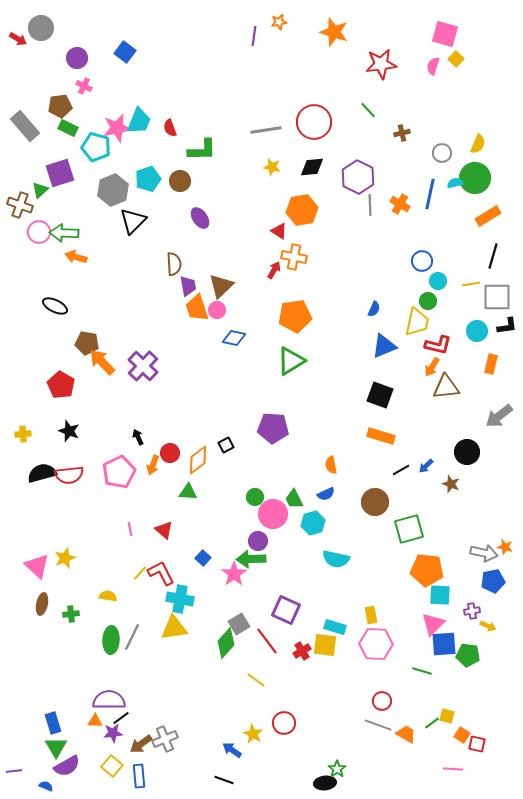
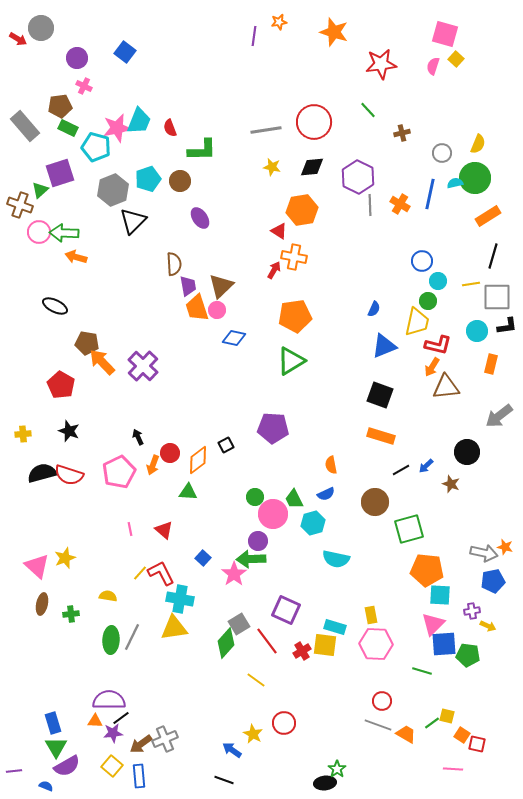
red semicircle at (69, 475): rotated 24 degrees clockwise
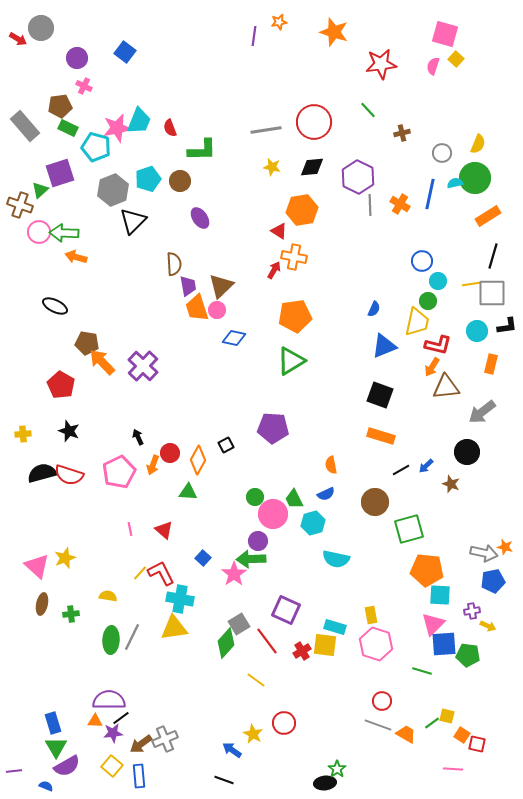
gray square at (497, 297): moved 5 px left, 4 px up
gray arrow at (499, 416): moved 17 px left, 4 px up
orange diamond at (198, 460): rotated 24 degrees counterclockwise
pink hexagon at (376, 644): rotated 16 degrees clockwise
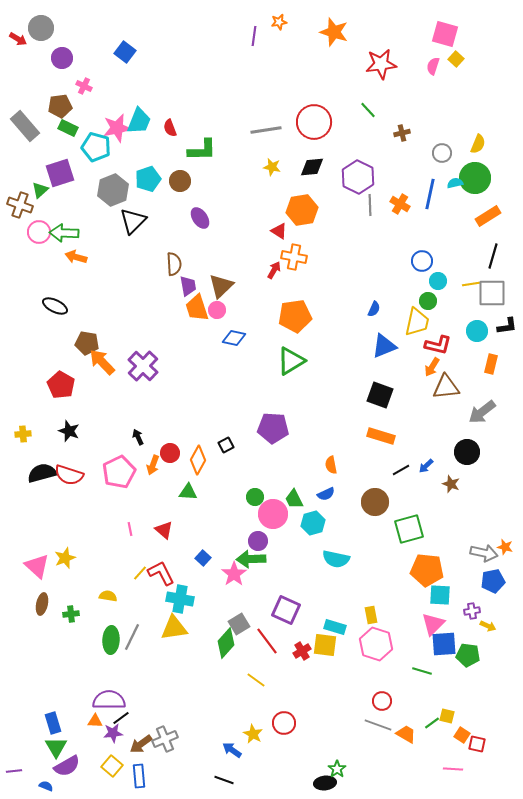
purple circle at (77, 58): moved 15 px left
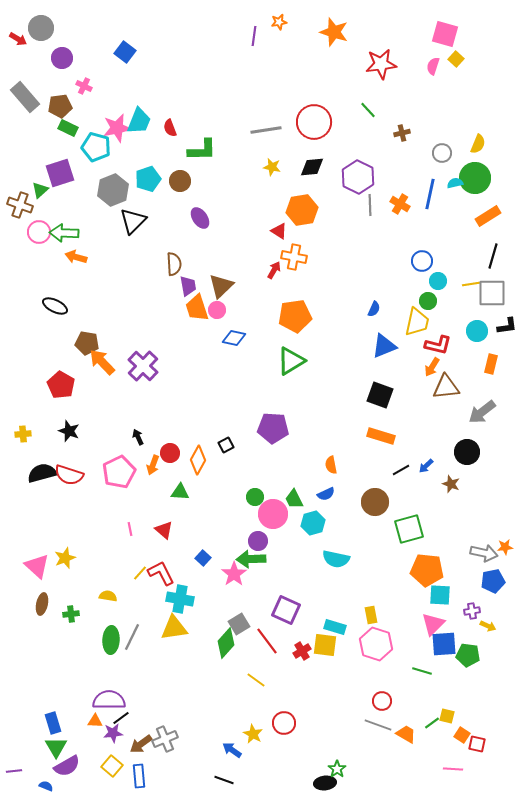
gray rectangle at (25, 126): moved 29 px up
green triangle at (188, 492): moved 8 px left
orange star at (505, 547): rotated 21 degrees counterclockwise
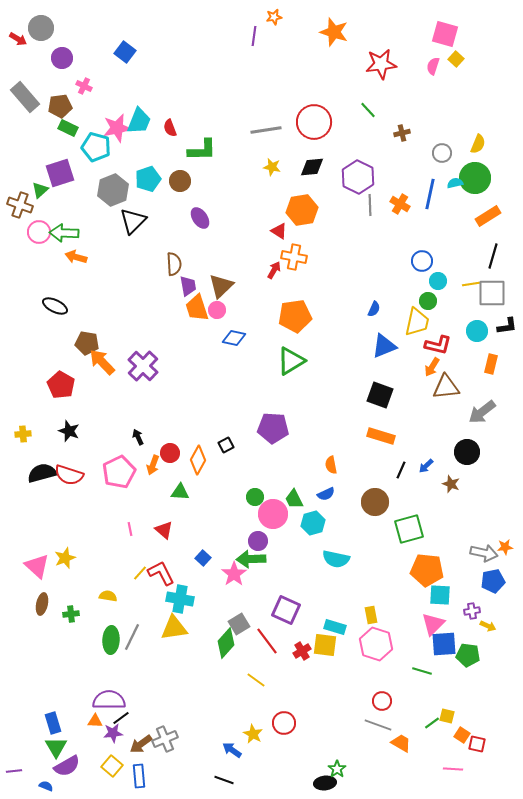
orange star at (279, 22): moved 5 px left, 5 px up
black line at (401, 470): rotated 36 degrees counterclockwise
orange trapezoid at (406, 734): moved 5 px left, 9 px down
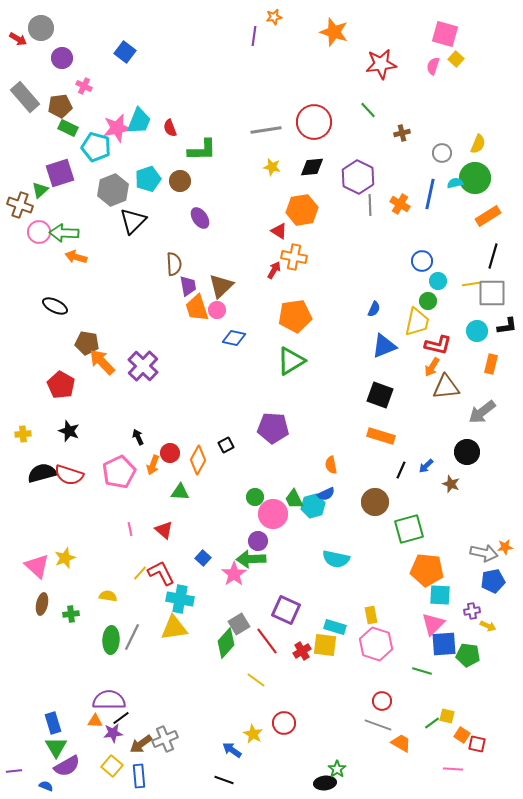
cyan hexagon at (313, 523): moved 17 px up
